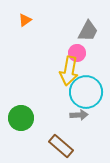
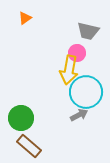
orange triangle: moved 2 px up
gray trapezoid: rotated 75 degrees clockwise
yellow arrow: moved 1 px up
gray arrow: rotated 24 degrees counterclockwise
brown rectangle: moved 32 px left
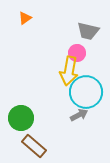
yellow arrow: moved 1 px down
brown rectangle: moved 5 px right
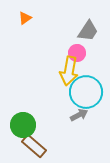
gray trapezoid: rotated 70 degrees counterclockwise
green circle: moved 2 px right, 7 px down
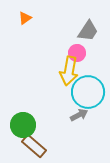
cyan circle: moved 2 px right
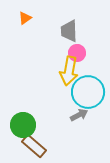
gray trapezoid: moved 19 px left; rotated 145 degrees clockwise
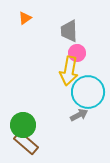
brown rectangle: moved 8 px left, 3 px up
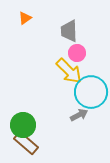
yellow arrow: rotated 56 degrees counterclockwise
cyan circle: moved 3 px right
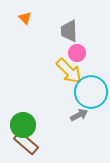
orange triangle: rotated 40 degrees counterclockwise
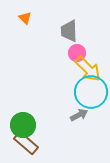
yellow arrow: moved 19 px right, 2 px up
